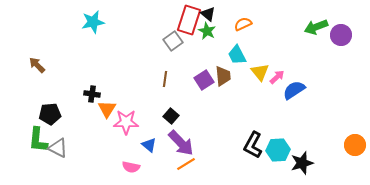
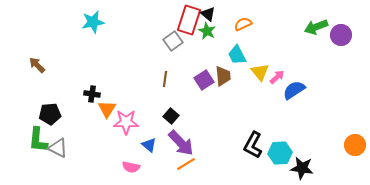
cyan hexagon: moved 2 px right, 3 px down
black star: moved 5 px down; rotated 25 degrees clockwise
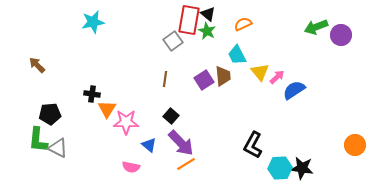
red rectangle: rotated 8 degrees counterclockwise
cyan hexagon: moved 15 px down
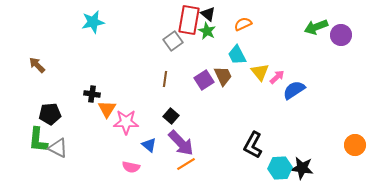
brown trapezoid: rotated 20 degrees counterclockwise
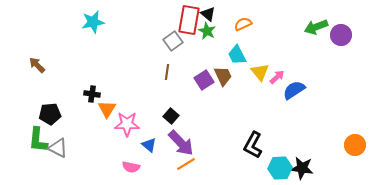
brown line: moved 2 px right, 7 px up
pink star: moved 1 px right, 2 px down
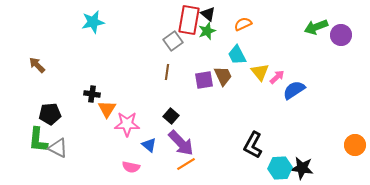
green star: rotated 24 degrees clockwise
purple square: rotated 24 degrees clockwise
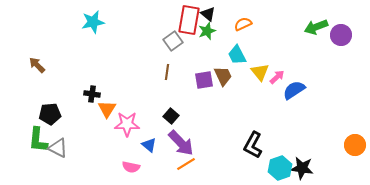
cyan hexagon: rotated 15 degrees counterclockwise
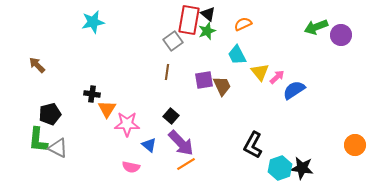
brown trapezoid: moved 1 px left, 10 px down
black pentagon: rotated 10 degrees counterclockwise
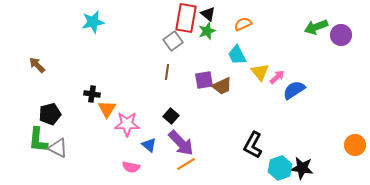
red rectangle: moved 3 px left, 2 px up
brown trapezoid: rotated 90 degrees clockwise
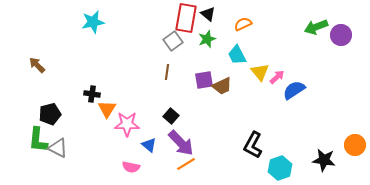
green star: moved 8 px down
black star: moved 22 px right, 8 px up
